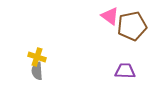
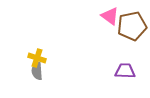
yellow cross: moved 1 px down
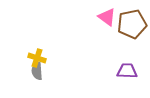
pink triangle: moved 3 px left, 1 px down
brown pentagon: moved 2 px up
purple trapezoid: moved 2 px right
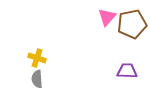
pink triangle: rotated 36 degrees clockwise
gray semicircle: moved 8 px down
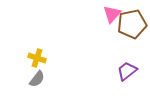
pink triangle: moved 5 px right, 3 px up
purple trapezoid: rotated 40 degrees counterclockwise
gray semicircle: rotated 138 degrees counterclockwise
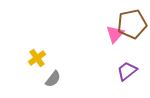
pink triangle: moved 3 px right, 20 px down
yellow cross: rotated 36 degrees clockwise
gray semicircle: moved 16 px right
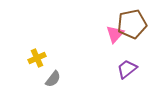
yellow cross: rotated 12 degrees clockwise
purple trapezoid: moved 2 px up
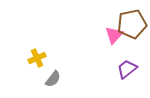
pink triangle: moved 1 px left, 1 px down
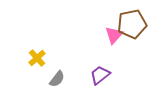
yellow cross: rotated 18 degrees counterclockwise
purple trapezoid: moved 27 px left, 6 px down
gray semicircle: moved 4 px right
